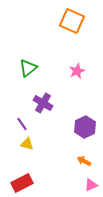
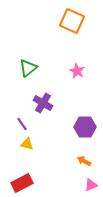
pink star: rotated 21 degrees counterclockwise
purple hexagon: rotated 25 degrees clockwise
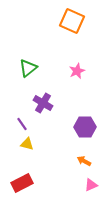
pink star: rotated 21 degrees clockwise
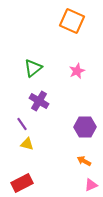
green triangle: moved 5 px right
purple cross: moved 4 px left, 2 px up
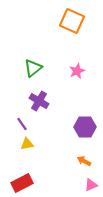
yellow triangle: rotated 24 degrees counterclockwise
